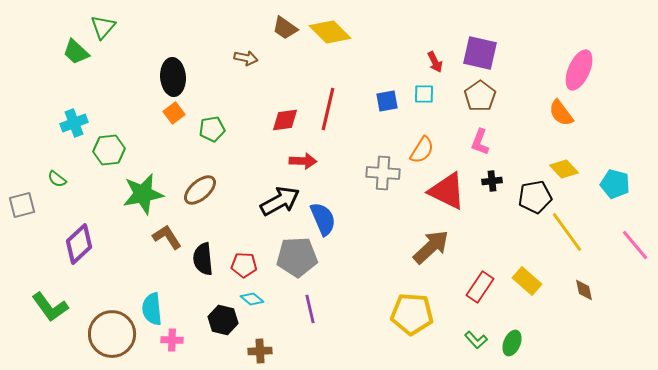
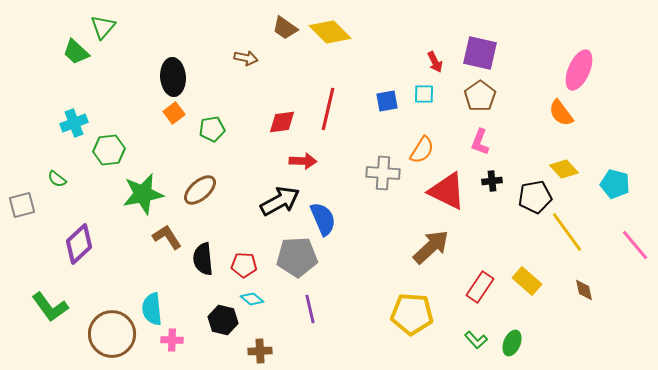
red diamond at (285, 120): moved 3 px left, 2 px down
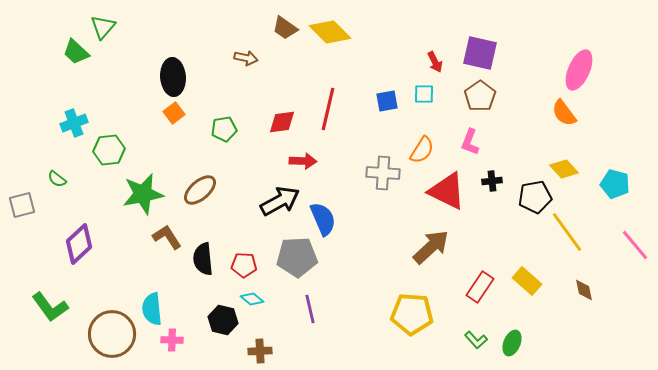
orange semicircle at (561, 113): moved 3 px right
green pentagon at (212, 129): moved 12 px right
pink L-shape at (480, 142): moved 10 px left
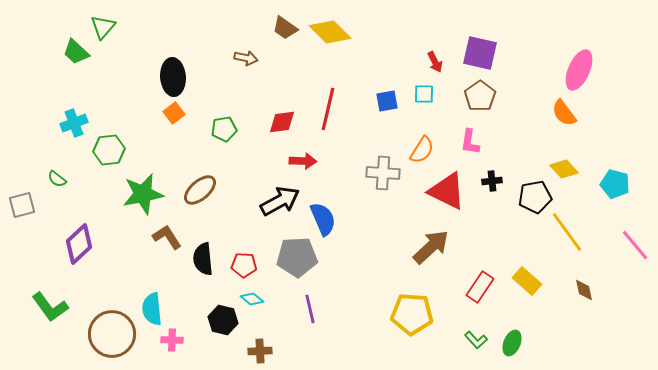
pink L-shape at (470, 142): rotated 12 degrees counterclockwise
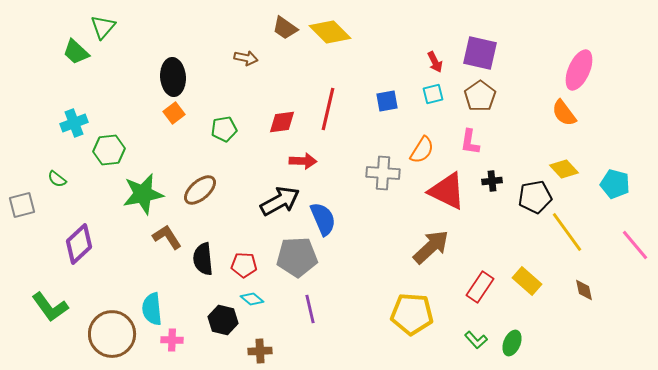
cyan square at (424, 94): moved 9 px right; rotated 15 degrees counterclockwise
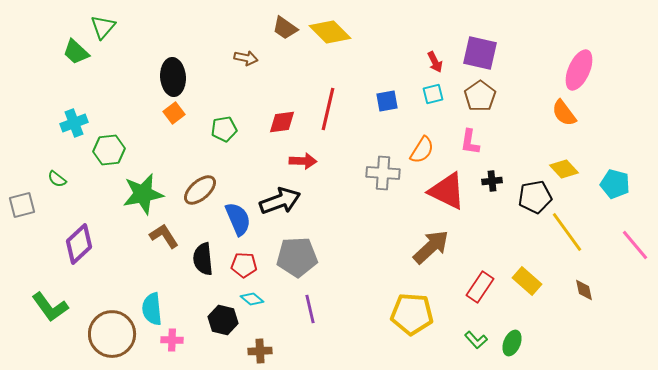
black arrow at (280, 201): rotated 9 degrees clockwise
blue semicircle at (323, 219): moved 85 px left
brown L-shape at (167, 237): moved 3 px left, 1 px up
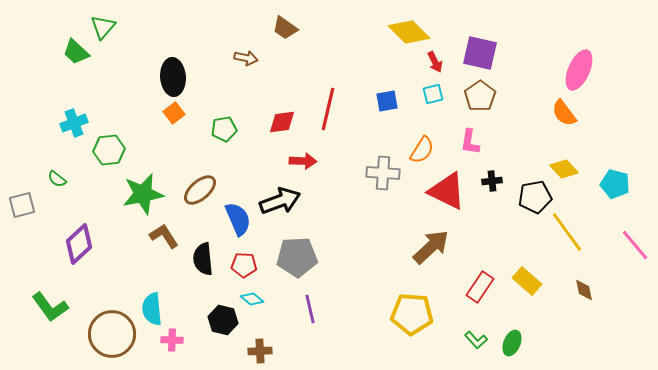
yellow diamond at (330, 32): moved 79 px right
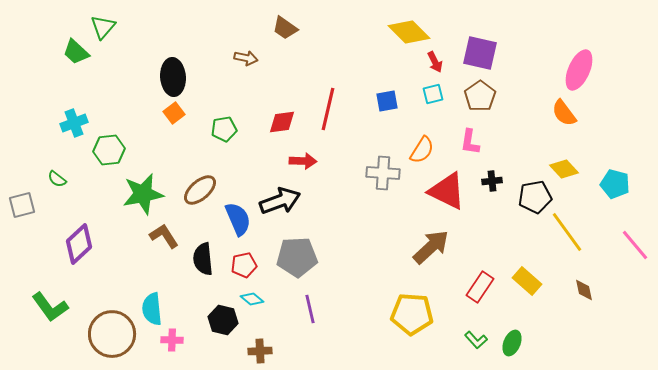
red pentagon at (244, 265): rotated 15 degrees counterclockwise
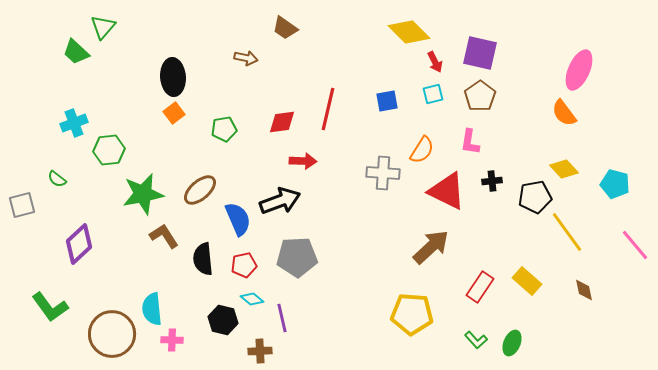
purple line at (310, 309): moved 28 px left, 9 px down
